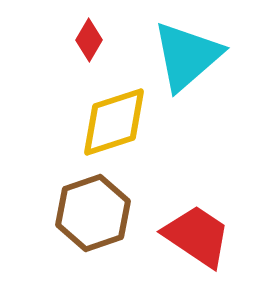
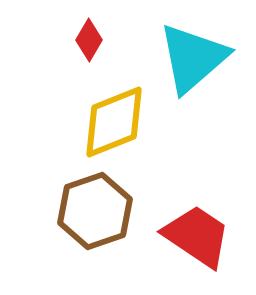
cyan triangle: moved 6 px right, 2 px down
yellow diamond: rotated 4 degrees counterclockwise
brown hexagon: moved 2 px right, 2 px up
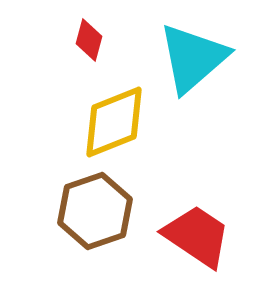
red diamond: rotated 15 degrees counterclockwise
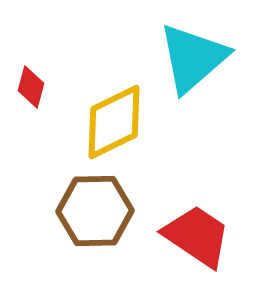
red diamond: moved 58 px left, 47 px down
yellow diamond: rotated 4 degrees counterclockwise
brown hexagon: rotated 18 degrees clockwise
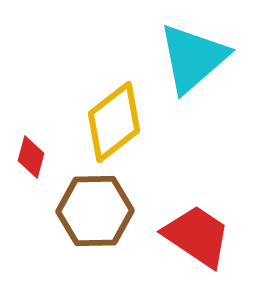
red diamond: moved 70 px down
yellow diamond: rotated 12 degrees counterclockwise
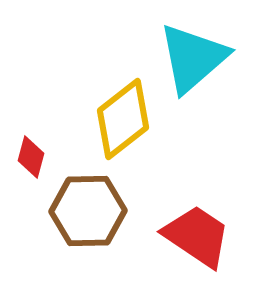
yellow diamond: moved 9 px right, 3 px up
brown hexagon: moved 7 px left
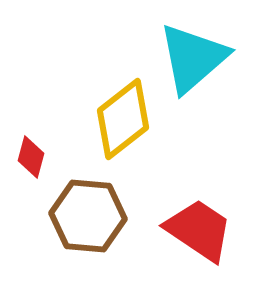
brown hexagon: moved 5 px down; rotated 6 degrees clockwise
red trapezoid: moved 2 px right, 6 px up
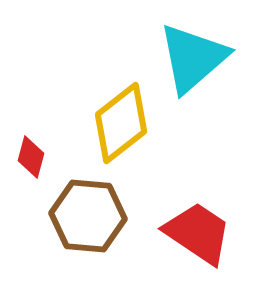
yellow diamond: moved 2 px left, 4 px down
red trapezoid: moved 1 px left, 3 px down
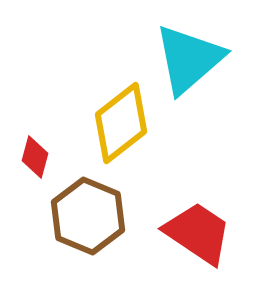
cyan triangle: moved 4 px left, 1 px down
red diamond: moved 4 px right
brown hexagon: rotated 18 degrees clockwise
